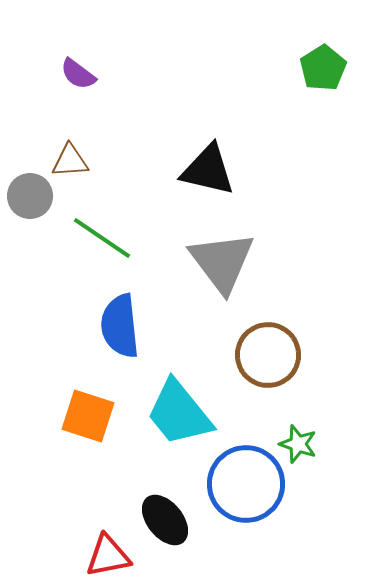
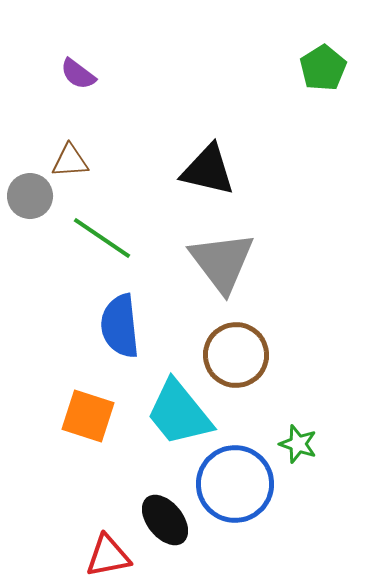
brown circle: moved 32 px left
blue circle: moved 11 px left
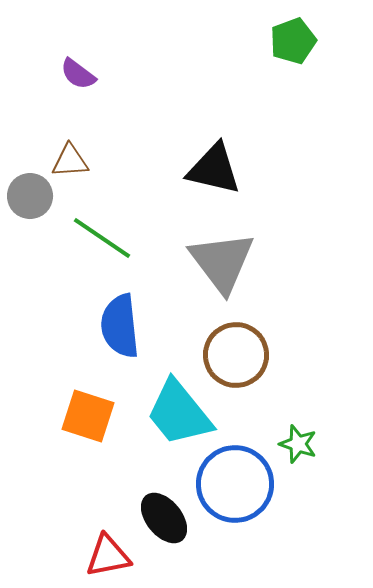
green pentagon: moved 30 px left, 27 px up; rotated 12 degrees clockwise
black triangle: moved 6 px right, 1 px up
black ellipse: moved 1 px left, 2 px up
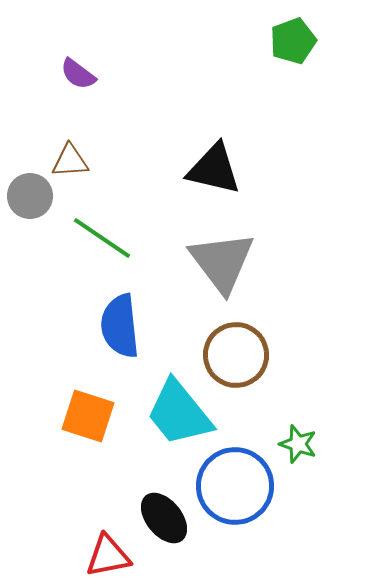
blue circle: moved 2 px down
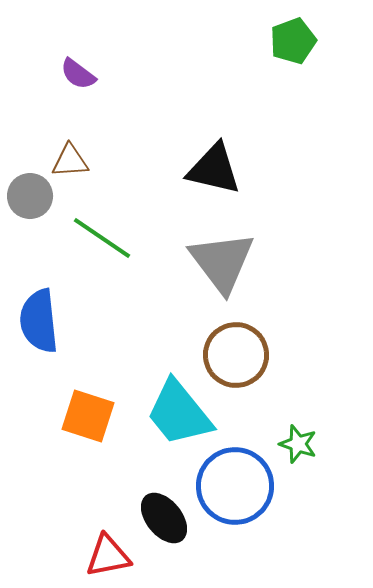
blue semicircle: moved 81 px left, 5 px up
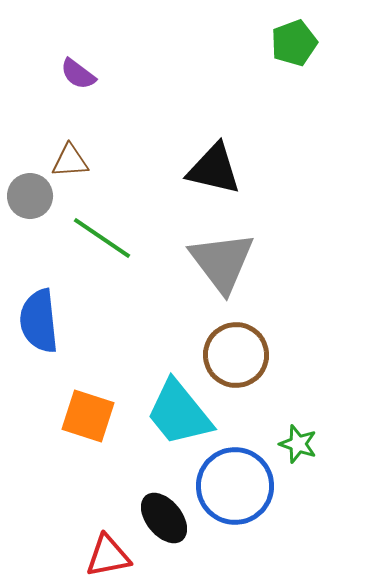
green pentagon: moved 1 px right, 2 px down
